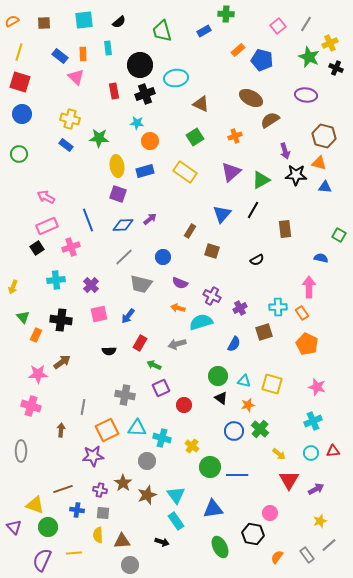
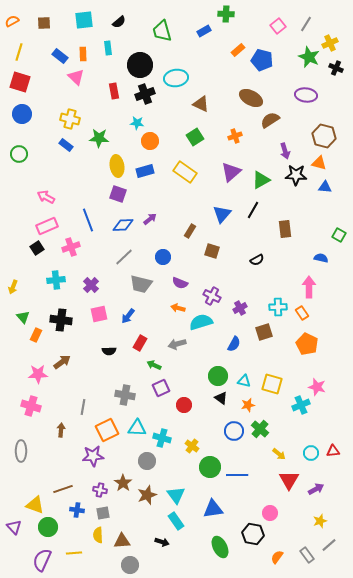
cyan cross at (313, 421): moved 12 px left, 16 px up
gray square at (103, 513): rotated 16 degrees counterclockwise
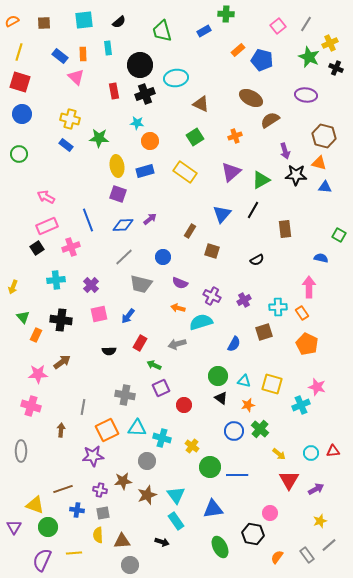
purple cross at (240, 308): moved 4 px right, 8 px up
brown star at (123, 483): moved 2 px up; rotated 30 degrees clockwise
purple triangle at (14, 527): rotated 14 degrees clockwise
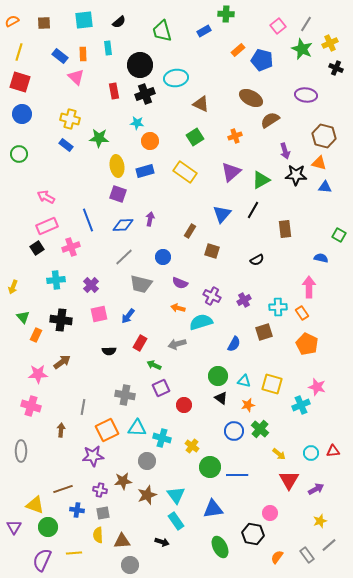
green star at (309, 57): moved 7 px left, 8 px up
purple arrow at (150, 219): rotated 40 degrees counterclockwise
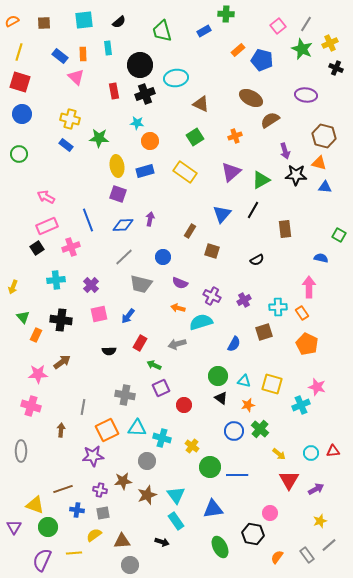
yellow semicircle at (98, 535): moved 4 px left; rotated 56 degrees clockwise
